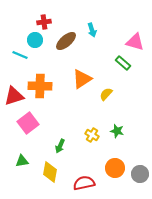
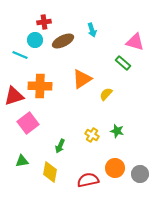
brown ellipse: moved 3 px left; rotated 15 degrees clockwise
red semicircle: moved 4 px right, 3 px up
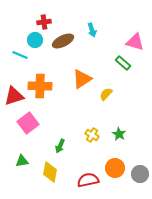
green star: moved 2 px right, 3 px down; rotated 16 degrees clockwise
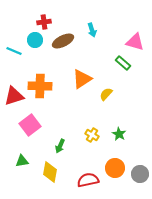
cyan line: moved 6 px left, 4 px up
pink square: moved 2 px right, 2 px down
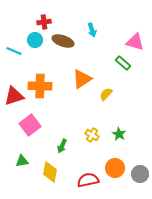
brown ellipse: rotated 45 degrees clockwise
green arrow: moved 2 px right
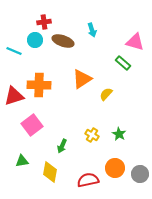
orange cross: moved 1 px left, 1 px up
pink square: moved 2 px right
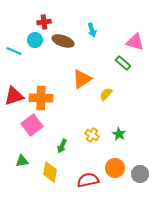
orange cross: moved 2 px right, 13 px down
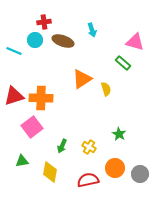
yellow semicircle: moved 5 px up; rotated 120 degrees clockwise
pink square: moved 2 px down
yellow cross: moved 3 px left, 12 px down
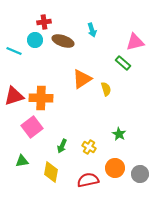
pink triangle: rotated 30 degrees counterclockwise
yellow diamond: moved 1 px right
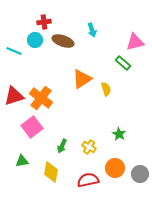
orange cross: rotated 35 degrees clockwise
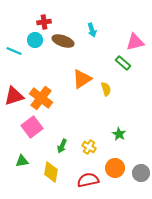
gray circle: moved 1 px right, 1 px up
